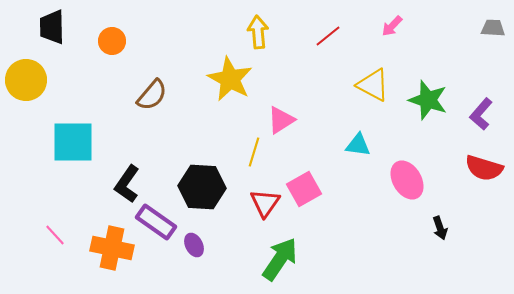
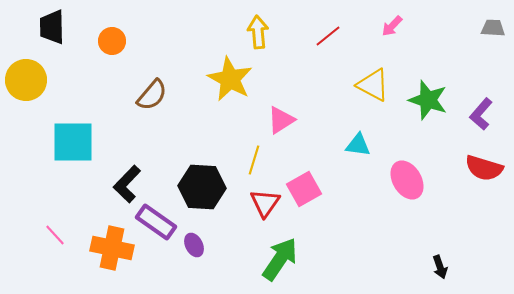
yellow line: moved 8 px down
black L-shape: rotated 9 degrees clockwise
black arrow: moved 39 px down
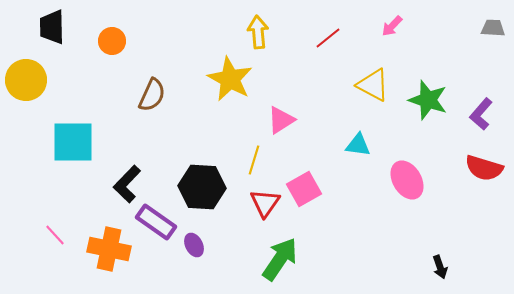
red line: moved 2 px down
brown semicircle: rotated 16 degrees counterclockwise
orange cross: moved 3 px left, 1 px down
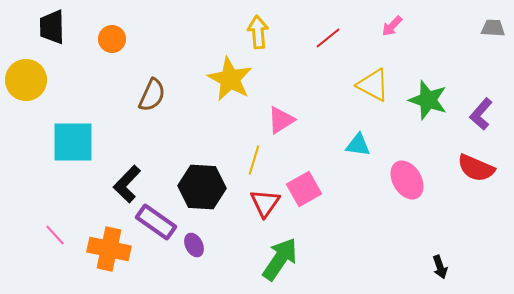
orange circle: moved 2 px up
red semicircle: moved 8 px left; rotated 6 degrees clockwise
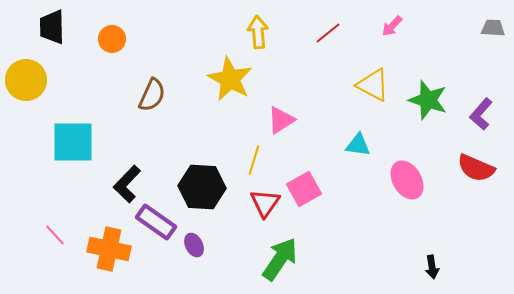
red line: moved 5 px up
black arrow: moved 8 px left; rotated 10 degrees clockwise
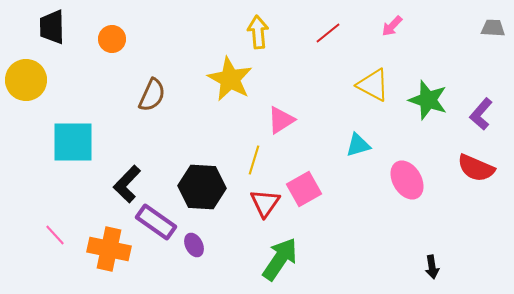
cyan triangle: rotated 24 degrees counterclockwise
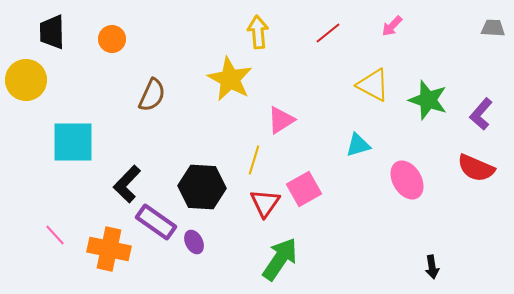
black trapezoid: moved 5 px down
purple ellipse: moved 3 px up
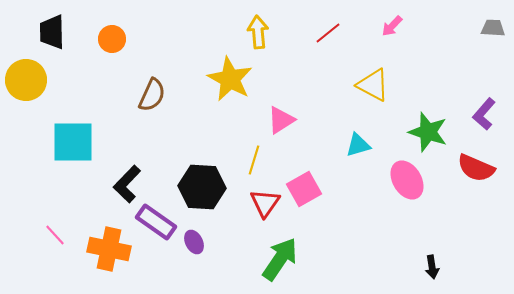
green star: moved 32 px down
purple L-shape: moved 3 px right
